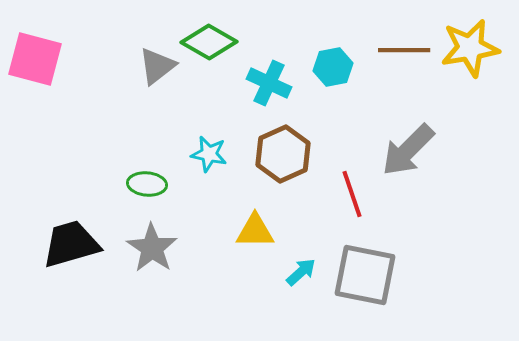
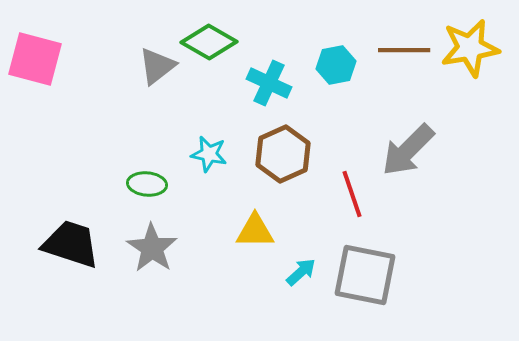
cyan hexagon: moved 3 px right, 2 px up
black trapezoid: rotated 34 degrees clockwise
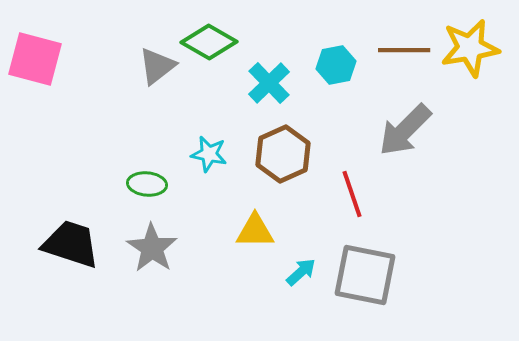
cyan cross: rotated 21 degrees clockwise
gray arrow: moved 3 px left, 20 px up
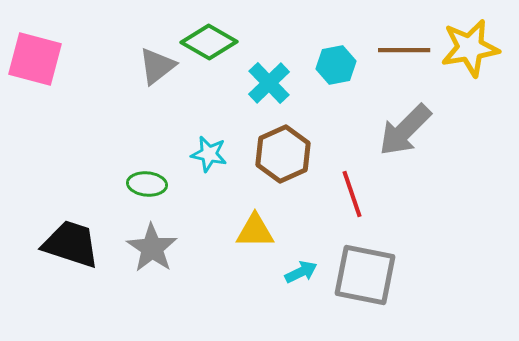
cyan arrow: rotated 16 degrees clockwise
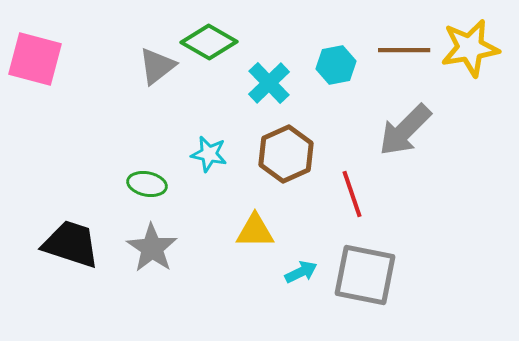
brown hexagon: moved 3 px right
green ellipse: rotated 6 degrees clockwise
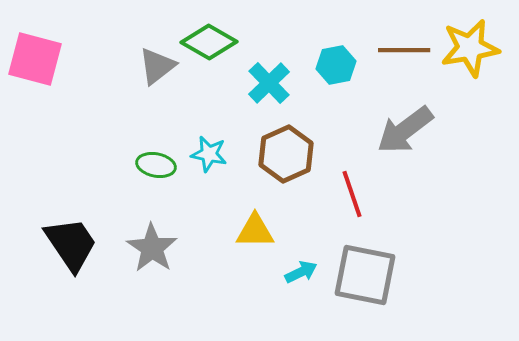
gray arrow: rotated 8 degrees clockwise
green ellipse: moved 9 px right, 19 px up
black trapezoid: rotated 38 degrees clockwise
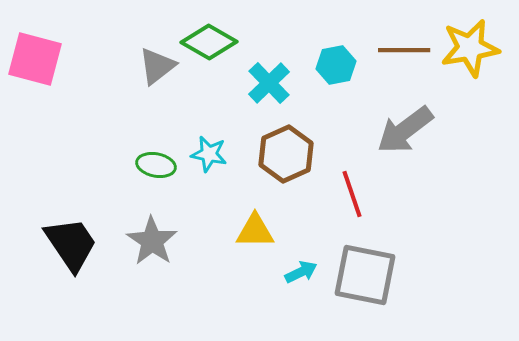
gray star: moved 7 px up
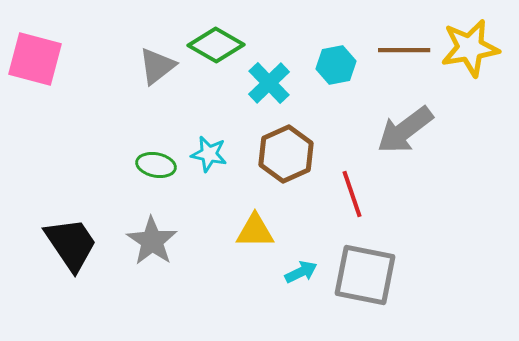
green diamond: moved 7 px right, 3 px down
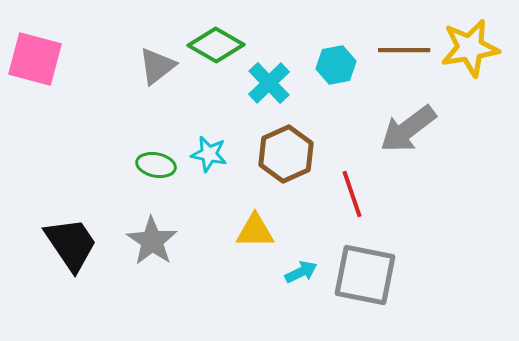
gray arrow: moved 3 px right, 1 px up
